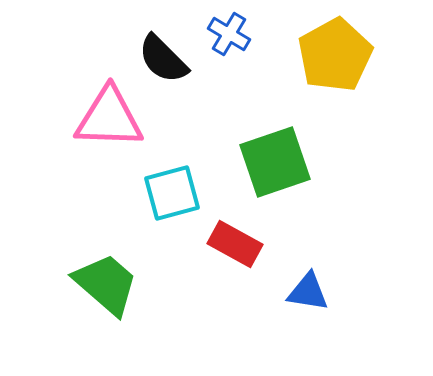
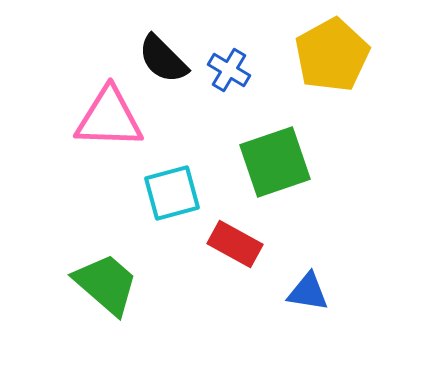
blue cross: moved 36 px down
yellow pentagon: moved 3 px left
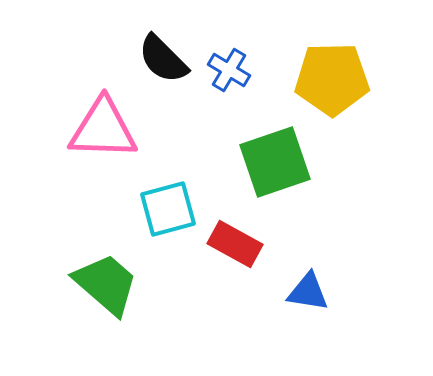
yellow pentagon: moved 24 px down; rotated 28 degrees clockwise
pink triangle: moved 6 px left, 11 px down
cyan square: moved 4 px left, 16 px down
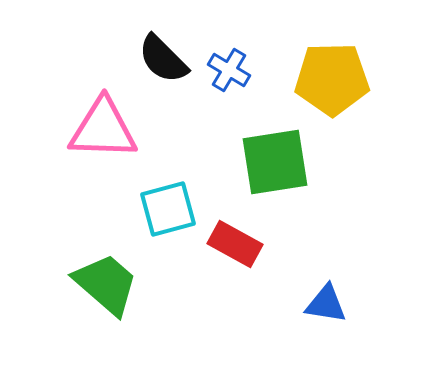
green square: rotated 10 degrees clockwise
blue triangle: moved 18 px right, 12 px down
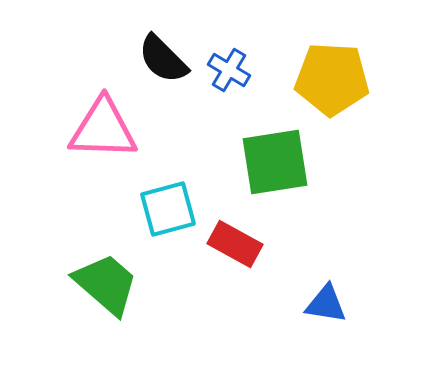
yellow pentagon: rotated 4 degrees clockwise
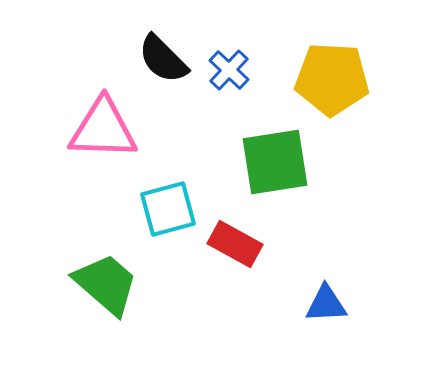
blue cross: rotated 12 degrees clockwise
blue triangle: rotated 12 degrees counterclockwise
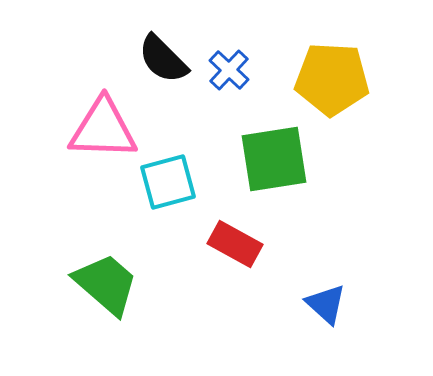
green square: moved 1 px left, 3 px up
cyan square: moved 27 px up
blue triangle: rotated 45 degrees clockwise
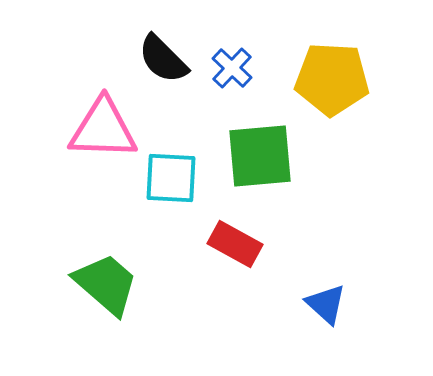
blue cross: moved 3 px right, 2 px up
green square: moved 14 px left, 3 px up; rotated 4 degrees clockwise
cyan square: moved 3 px right, 4 px up; rotated 18 degrees clockwise
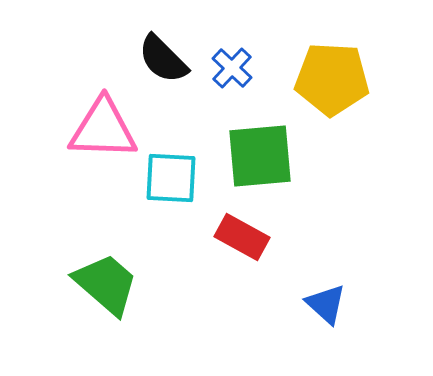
red rectangle: moved 7 px right, 7 px up
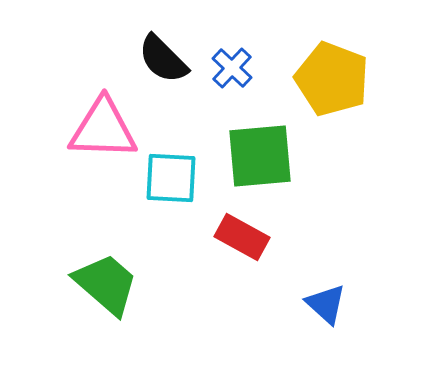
yellow pentagon: rotated 18 degrees clockwise
